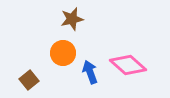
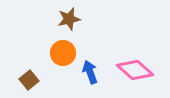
brown star: moved 3 px left
pink diamond: moved 7 px right, 5 px down
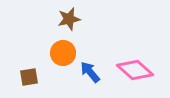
blue arrow: rotated 20 degrees counterclockwise
brown square: moved 3 px up; rotated 30 degrees clockwise
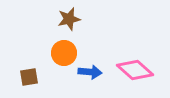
orange circle: moved 1 px right
blue arrow: rotated 135 degrees clockwise
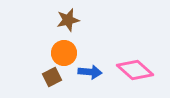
brown star: moved 1 px left, 1 px down
brown square: moved 23 px right; rotated 18 degrees counterclockwise
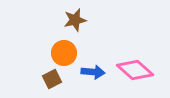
brown star: moved 7 px right
blue arrow: moved 3 px right
brown square: moved 2 px down
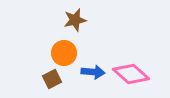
pink diamond: moved 4 px left, 4 px down
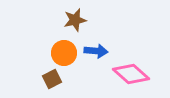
blue arrow: moved 3 px right, 21 px up
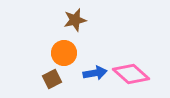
blue arrow: moved 1 px left, 22 px down; rotated 15 degrees counterclockwise
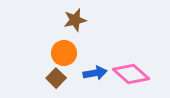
brown square: moved 4 px right, 1 px up; rotated 18 degrees counterclockwise
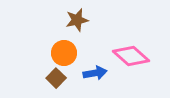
brown star: moved 2 px right
pink diamond: moved 18 px up
